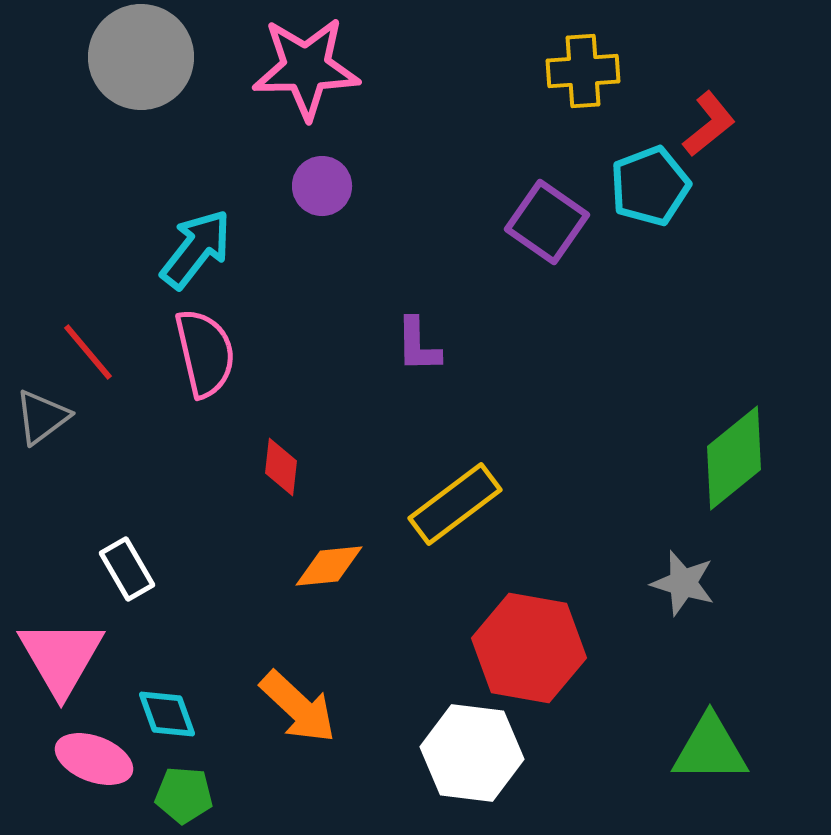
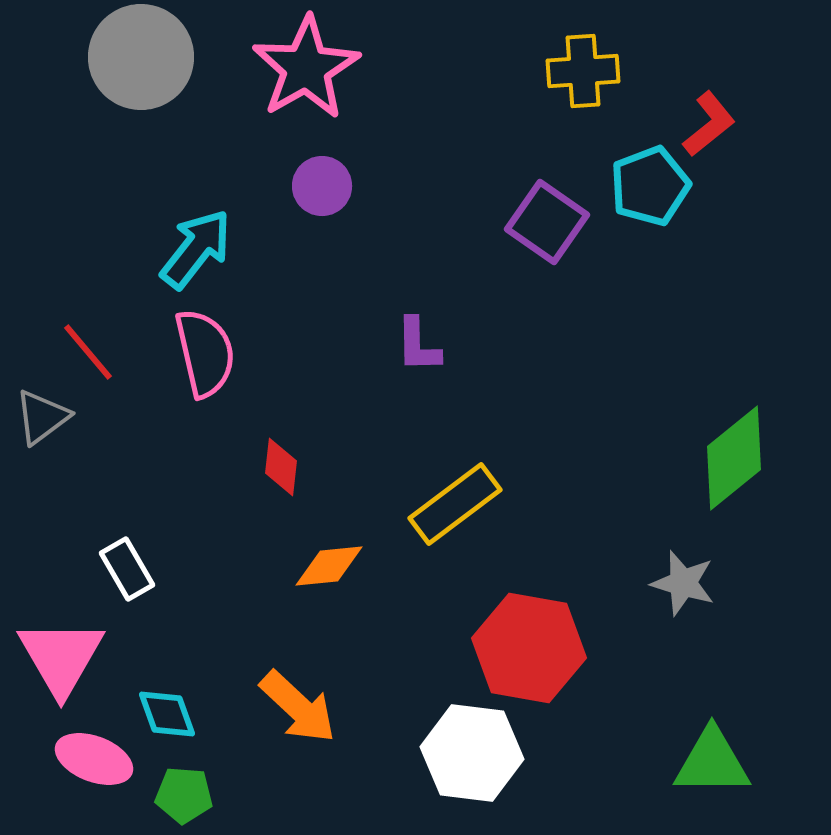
pink star: rotated 29 degrees counterclockwise
green triangle: moved 2 px right, 13 px down
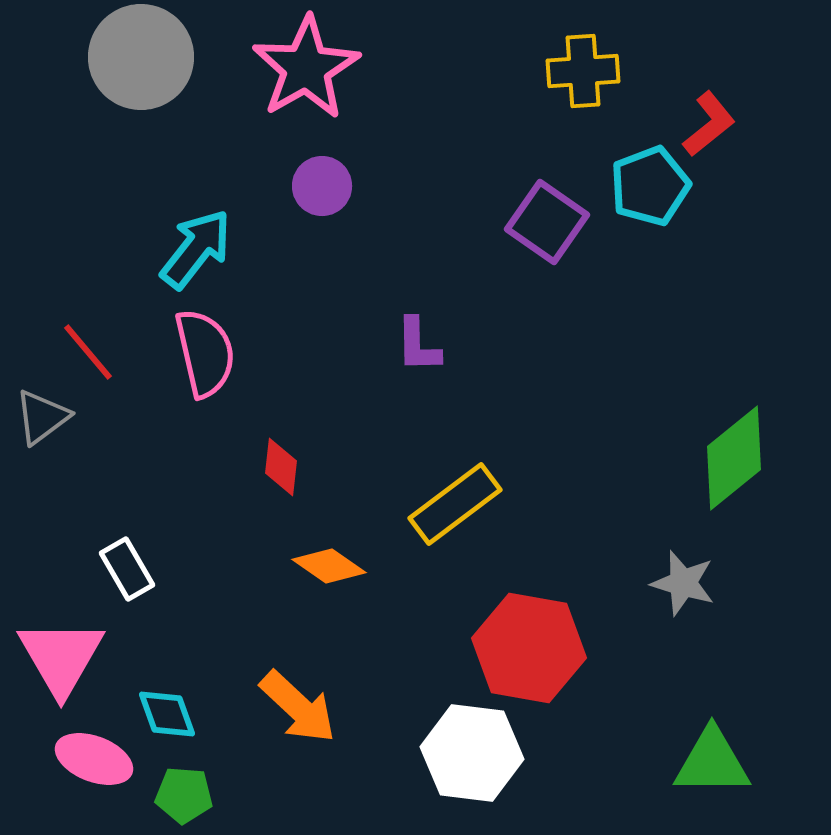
orange diamond: rotated 40 degrees clockwise
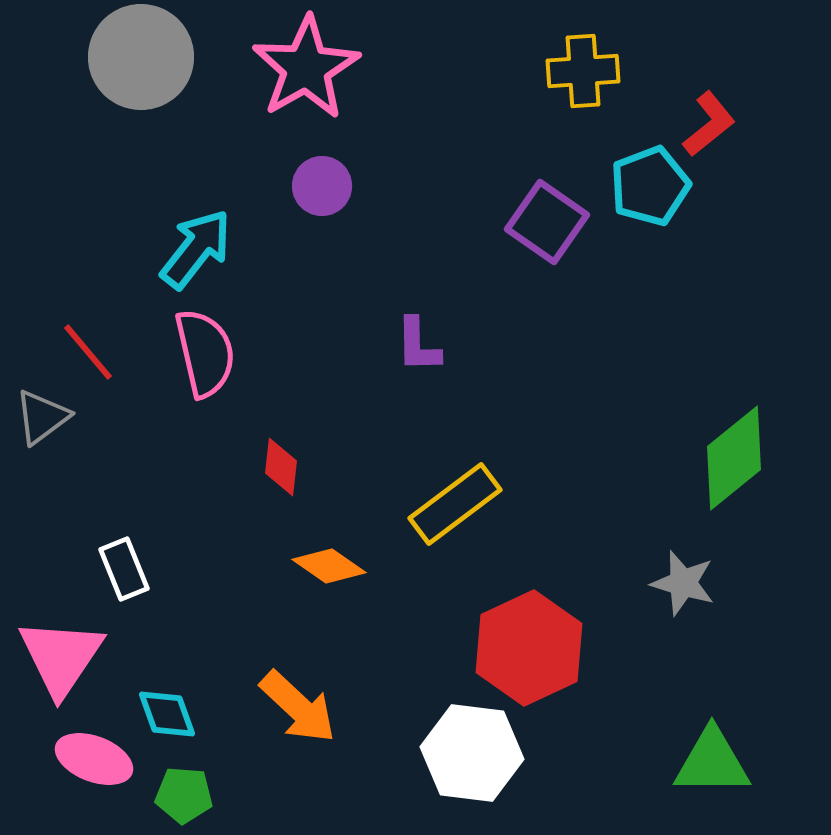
white rectangle: moved 3 px left; rotated 8 degrees clockwise
red hexagon: rotated 25 degrees clockwise
pink triangle: rotated 4 degrees clockwise
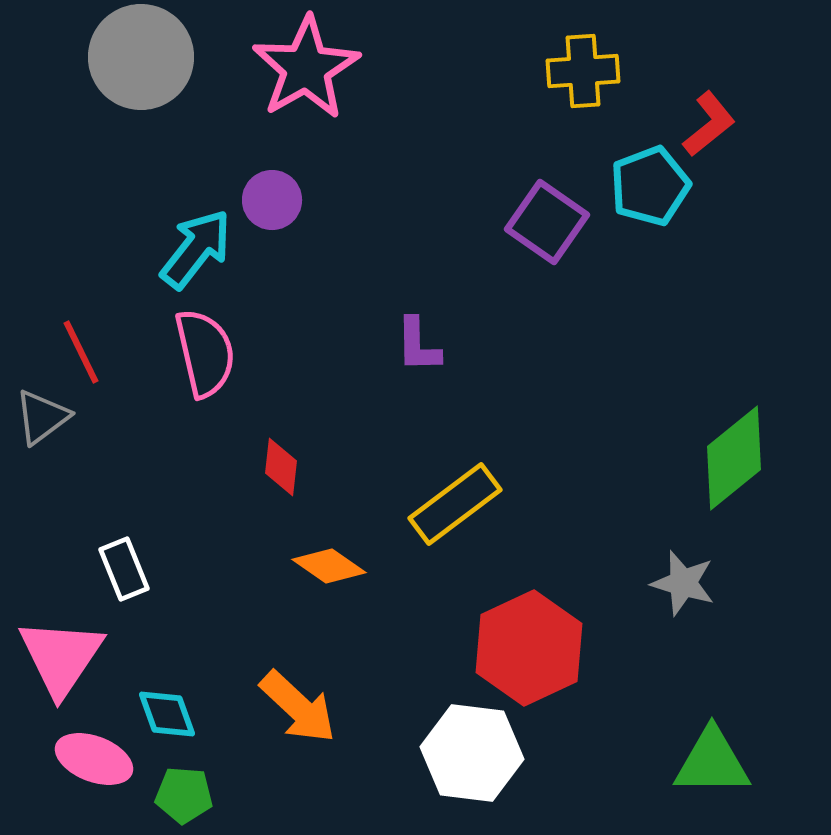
purple circle: moved 50 px left, 14 px down
red line: moved 7 px left; rotated 14 degrees clockwise
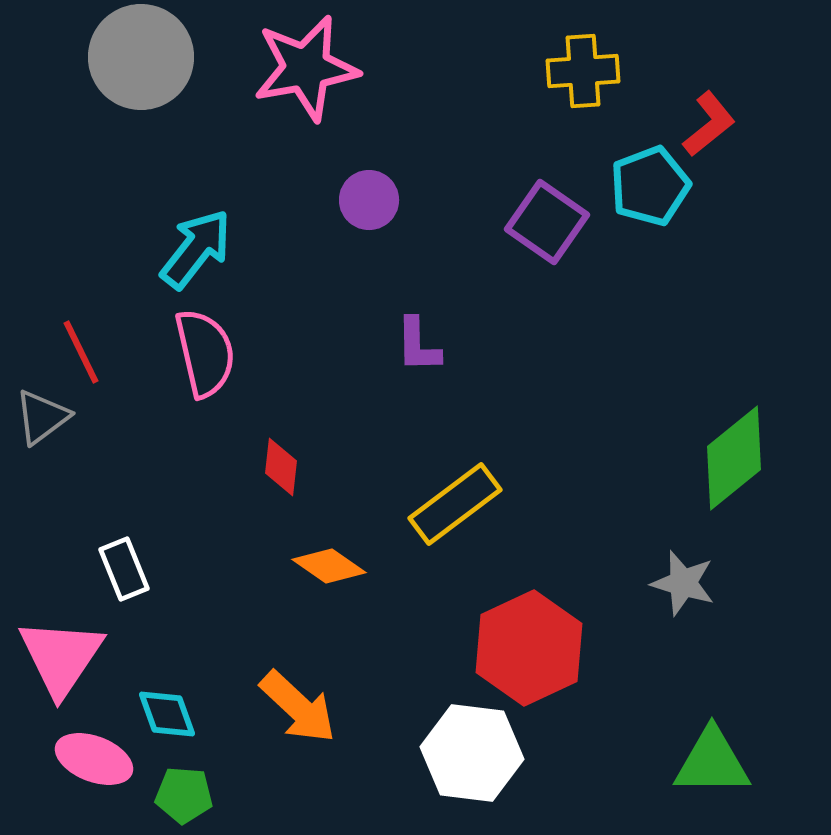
pink star: rotated 20 degrees clockwise
purple circle: moved 97 px right
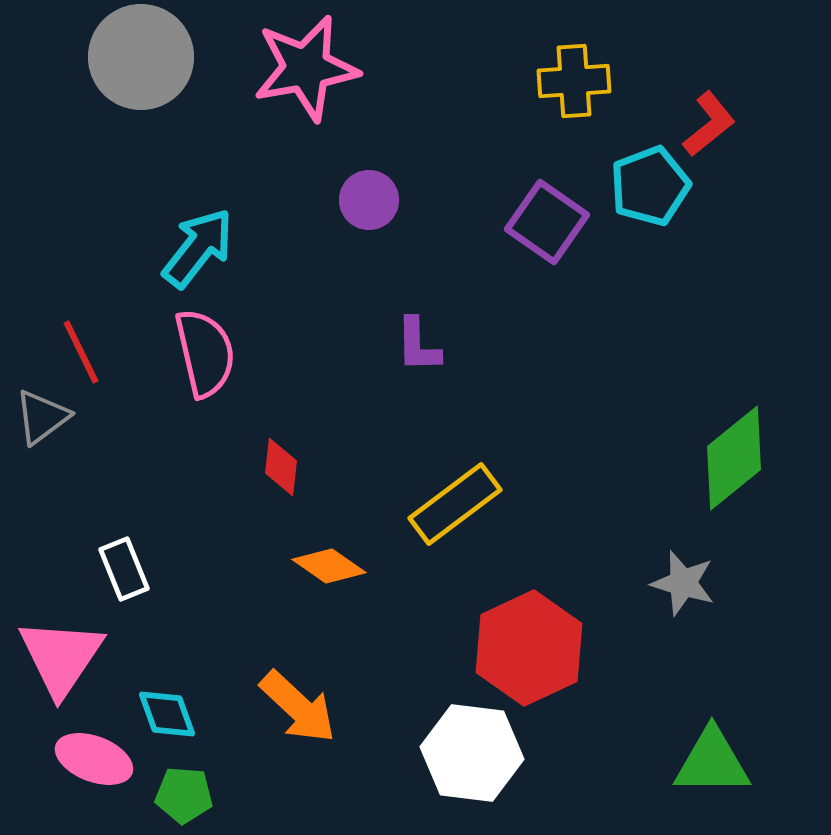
yellow cross: moved 9 px left, 10 px down
cyan arrow: moved 2 px right, 1 px up
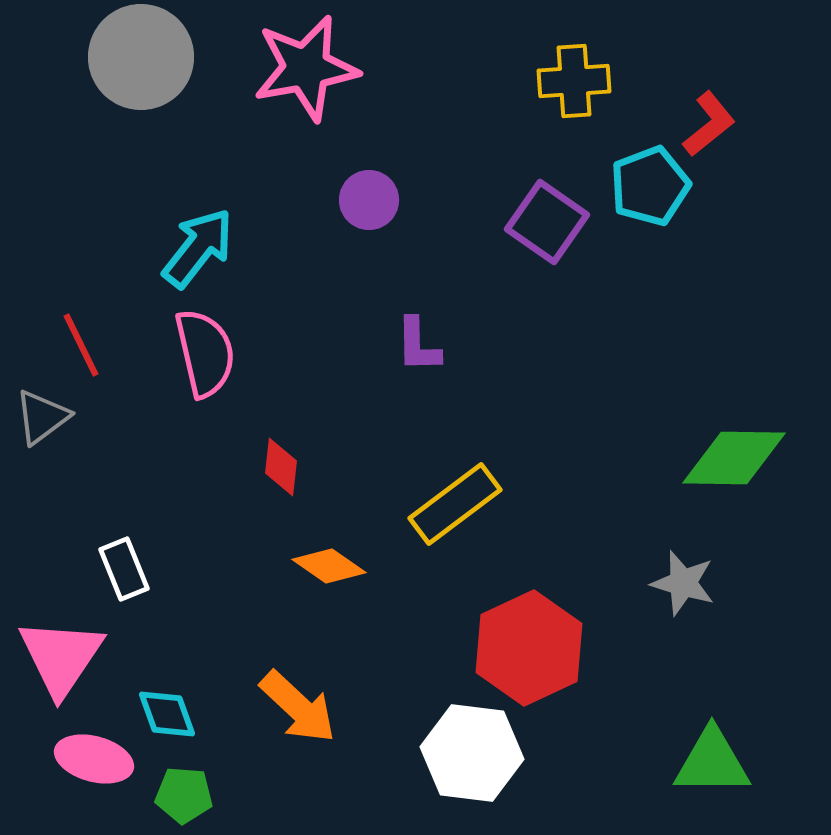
red line: moved 7 px up
green diamond: rotated 40 degrees clockwise
pink ellipse: rotated 6 degrees counterclockwise
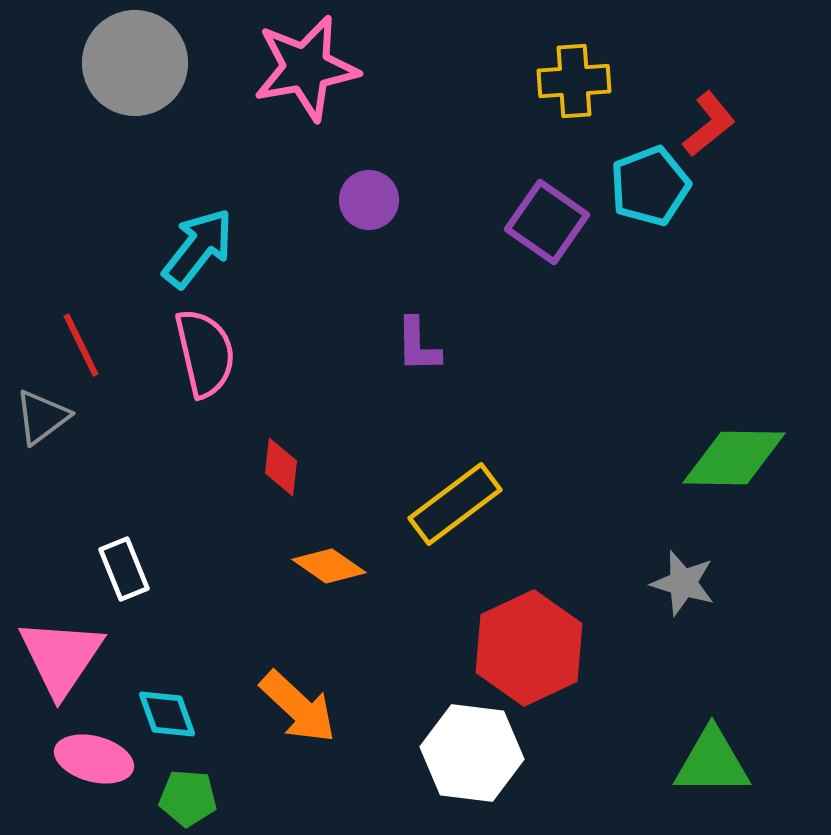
gray circle: moved 6 px left, 6 px down
green pentagon: moved 4 px right, 3 px down
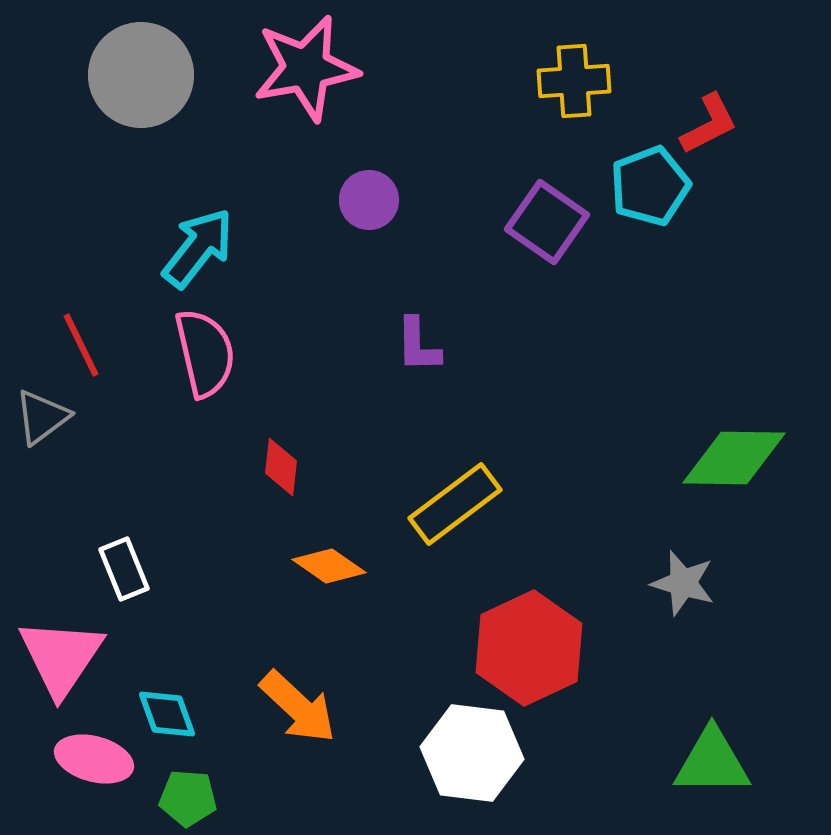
gray circle: moved 6 px right, 12 px down
red L-shape: rotated 12 degrees clockwise
